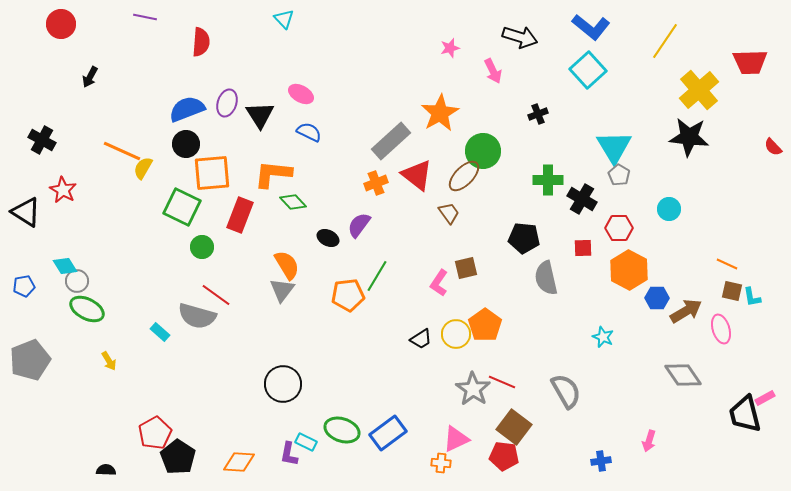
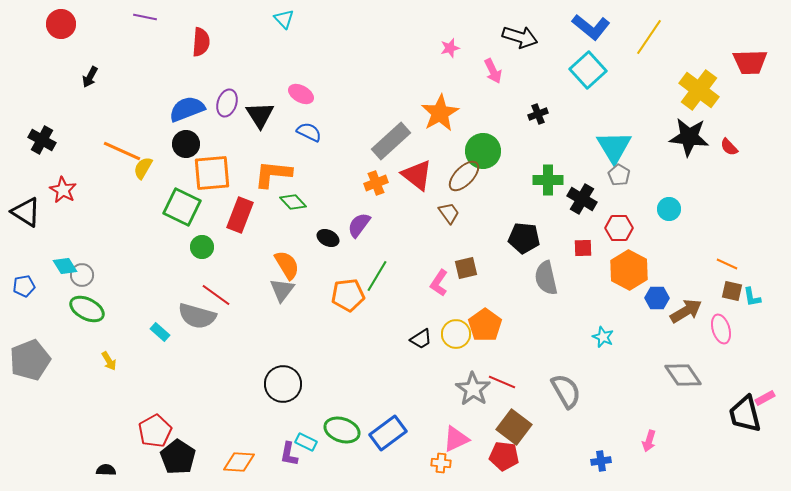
yellow line at (665, 41): moved 16 px left, 4 px up
yellow cross at (699, 90): rotated 12 degrees counterclockwise
red semicircle at (773, 147): moved 44 px left
gray circle at (77, 281): moved 5 px right, 6 px up
red pentagon at (155, 433): moved 2 px up
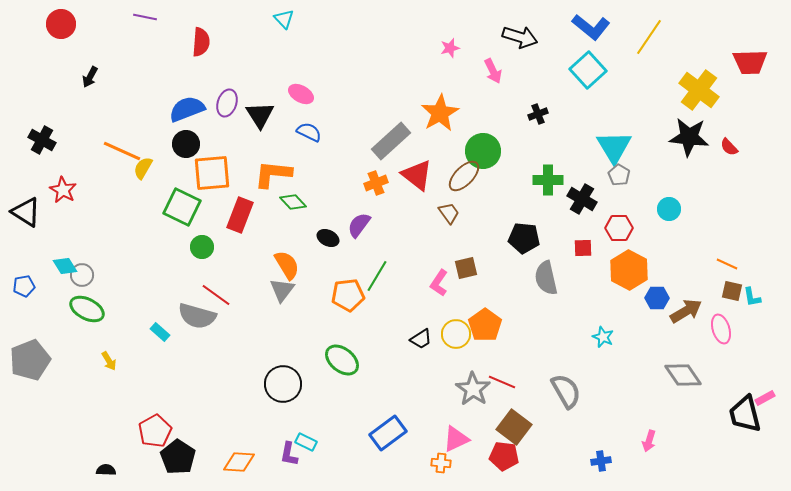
green ellipse at (342, 430): moved 70 px up; rotated 20 degrees clockwise
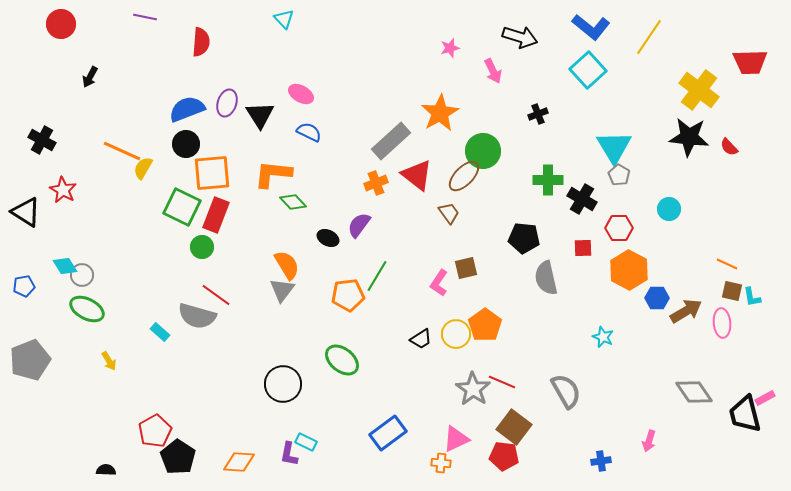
red rectangle at (240, 215): moved 24 px left
pink ellipse at (721, 329): moved 1 px right, 6 px up; rotated 12 degrees clockwise
gray diamond at (683, 375): moved 11 px right, 17 px down
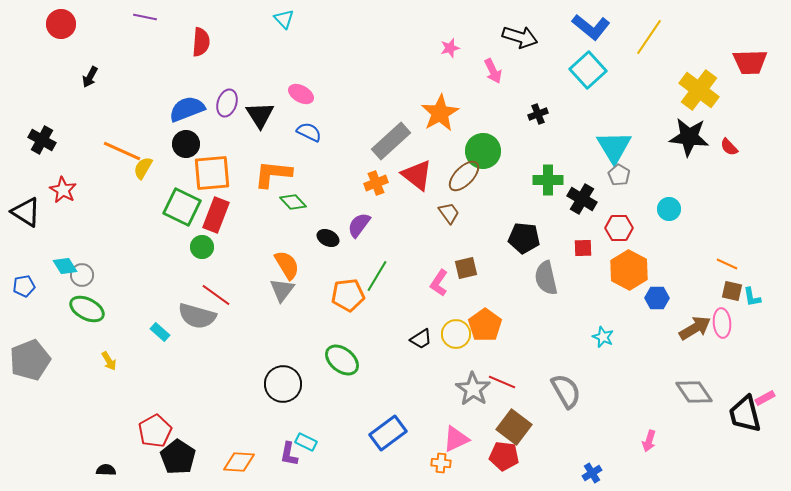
brown arrow at (686, 311): moved 9 px right, 17 px down
blue cross at (601, 461): moved 9 px left, 12 px down; rotated 24 degrees counterclockwise
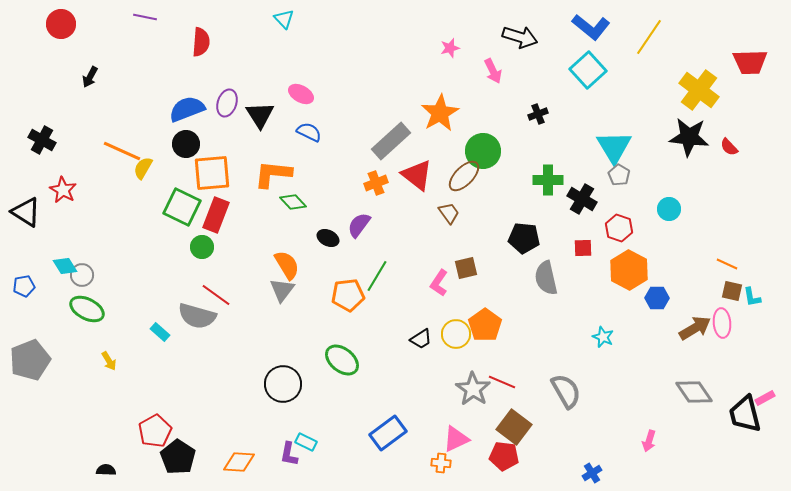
red hexagon at (619, 228): rotated 20 degrees clockwise
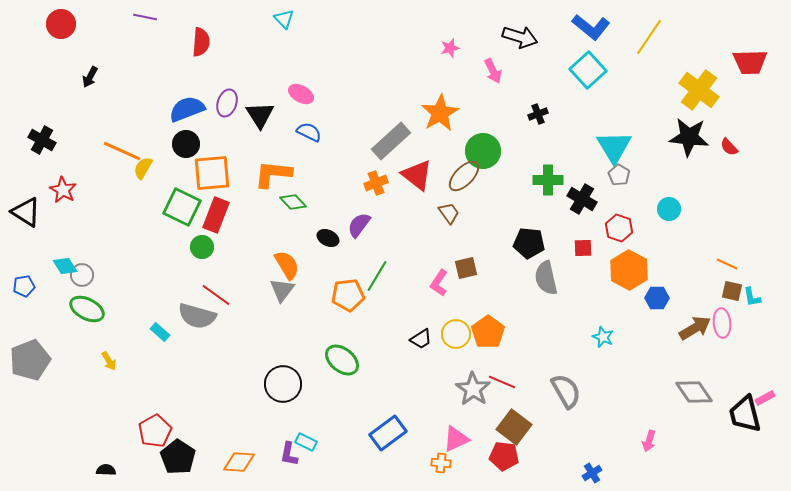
black pentagon at (524, 238): moved 5 px right, 5 px down
orange pentagon at (485, 325): moved 3 px right, 7 px down
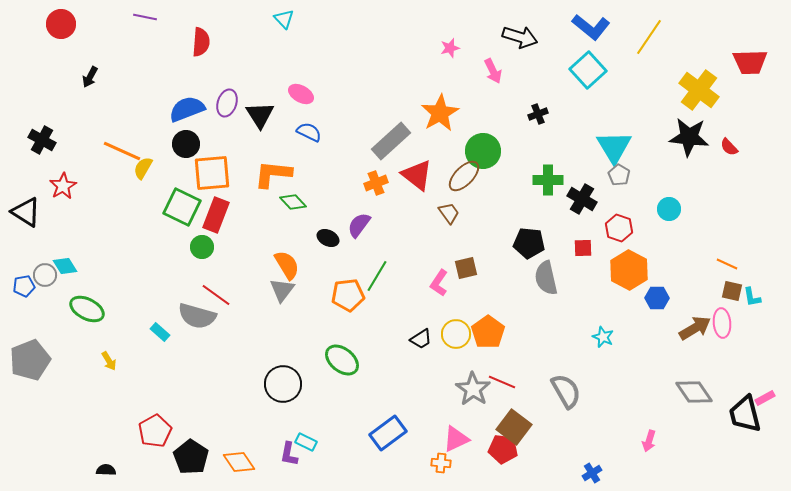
red star at (63, 190): moved 4 px up; rotated 12 degrees clockwise
gray circle at (82, 275): moved 37 px left
red pentagon at (504, 456): moved 1 px left, 7 px up
black pentagon at (178, 457): moved 13 px right
orange diamond at (239, 462): rotated 52 degrees clockwise
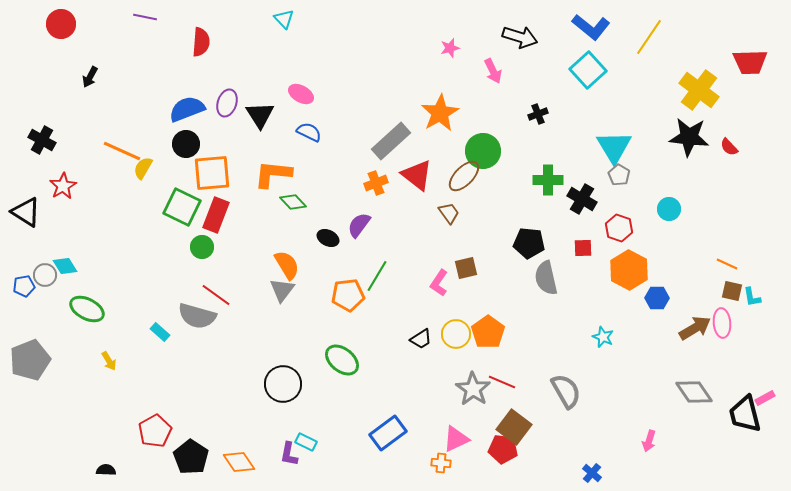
blue cross at (592, 473): rotated 18 degrees counterclockwise
